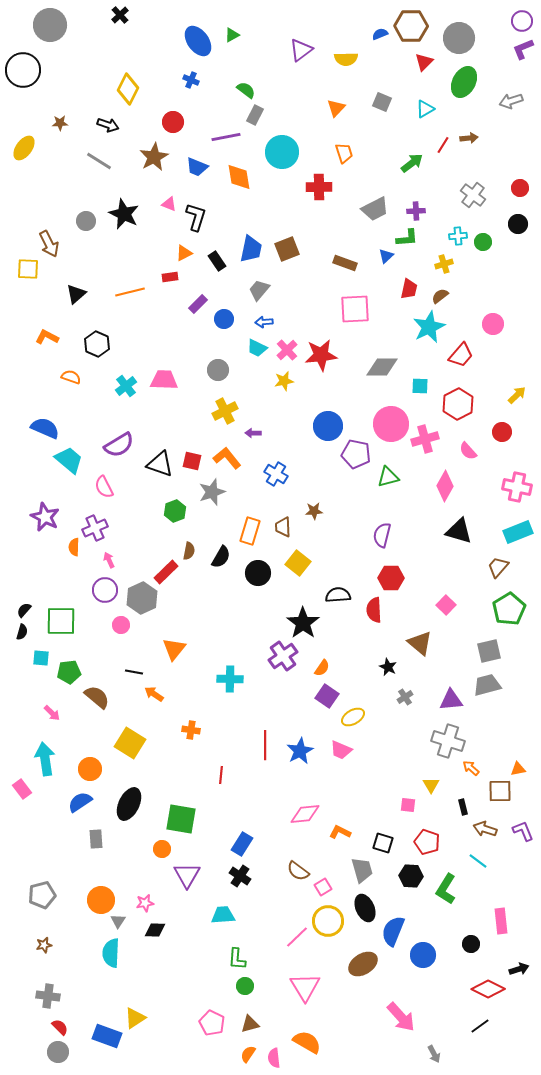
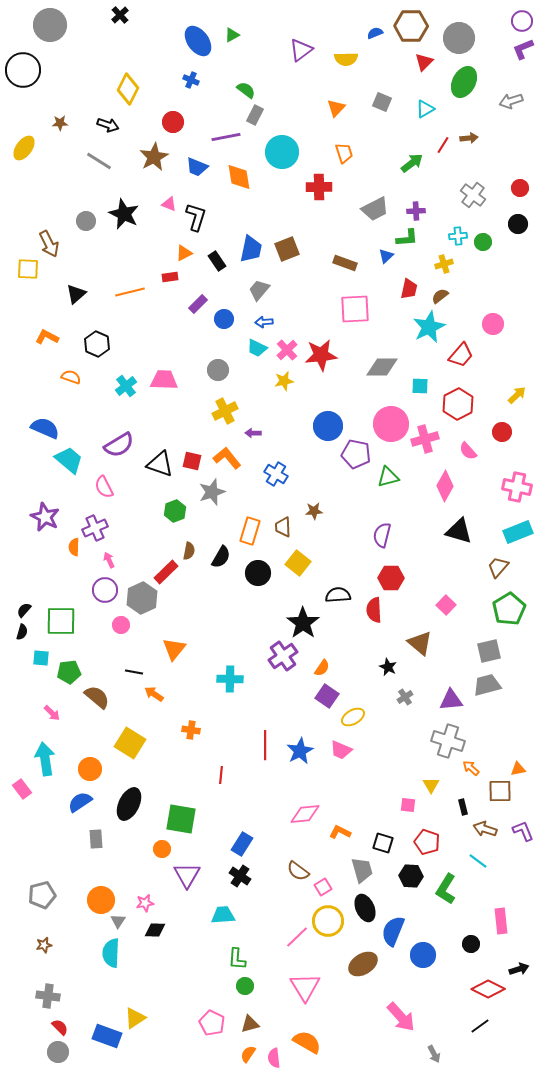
blue semicircle at (380, 34): moved 5 px left, 1 px up
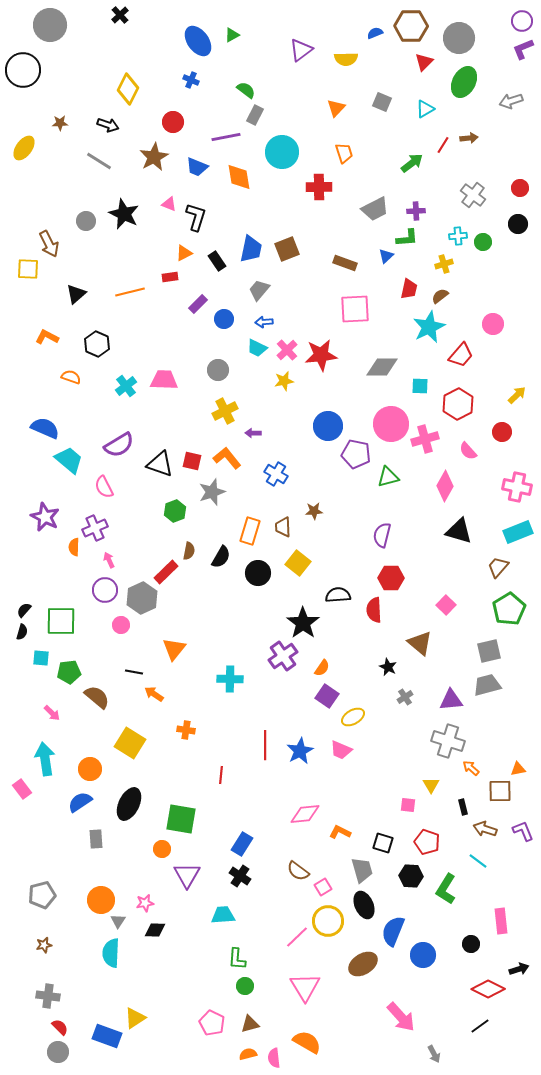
orange cross at (191, 730): moved 5 px left
black ellipse at (365, 908): moved 1 px left, 3 px up
orange semicircle at (248, 1054): rotated 42 degrees clockwise
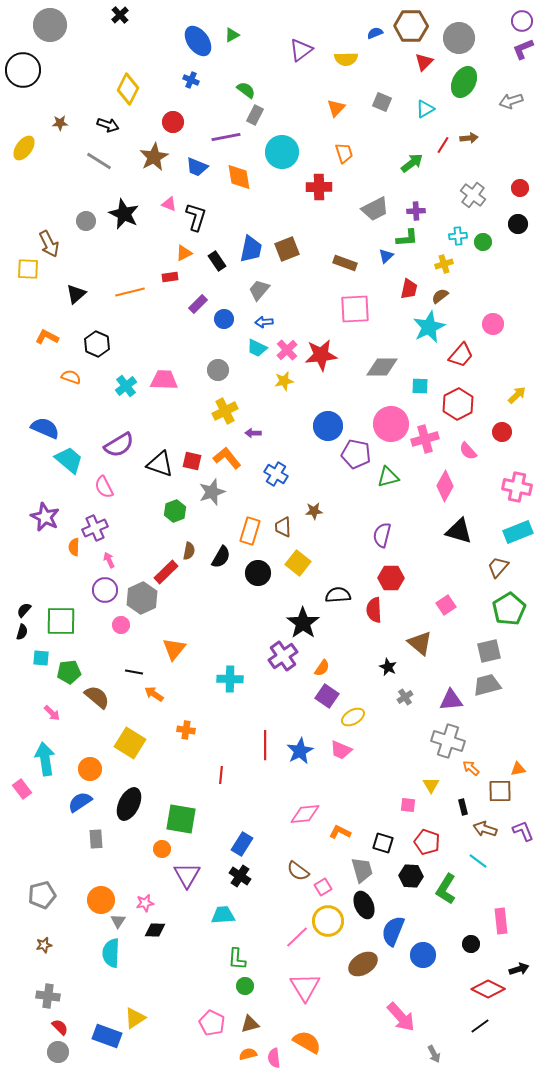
pink square at (446, 605): rotated 12 degrees clockwise
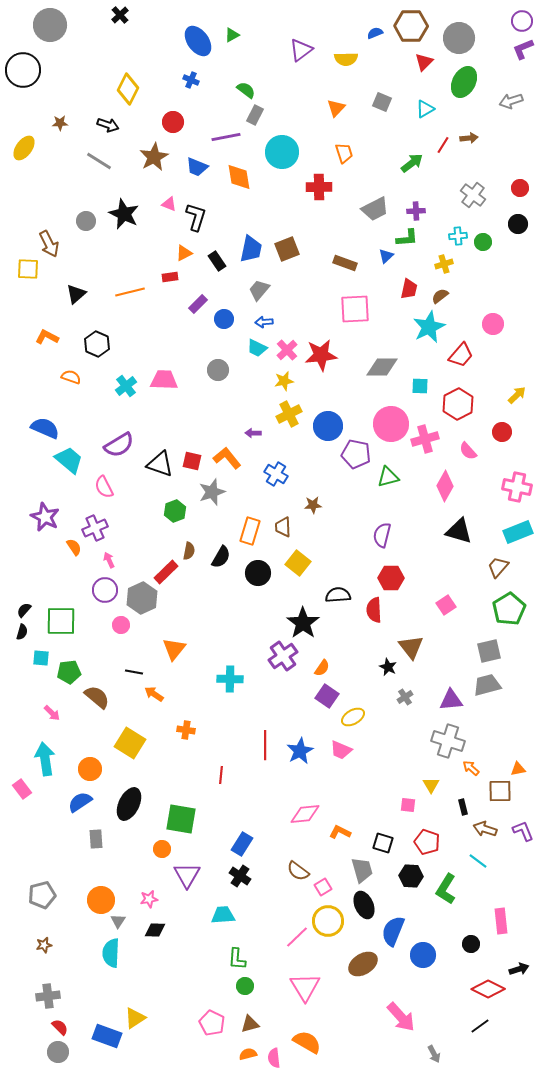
yellow cross at (225, 411): moved 64 px right, 3 px down
brown star at (314, 511): moved 1 px left, 6 px up
orange semicircle at (74, 547): rotated 144 degrees clockwise
brown triangle at (420, 643): moved 9 px left, 4 px down; rotated 12 degrees clockwise
pink star at (145, 903): moved 4 px right, 4 px up
gray cross at (48, 996): rotated 15 degrees counterclockwise
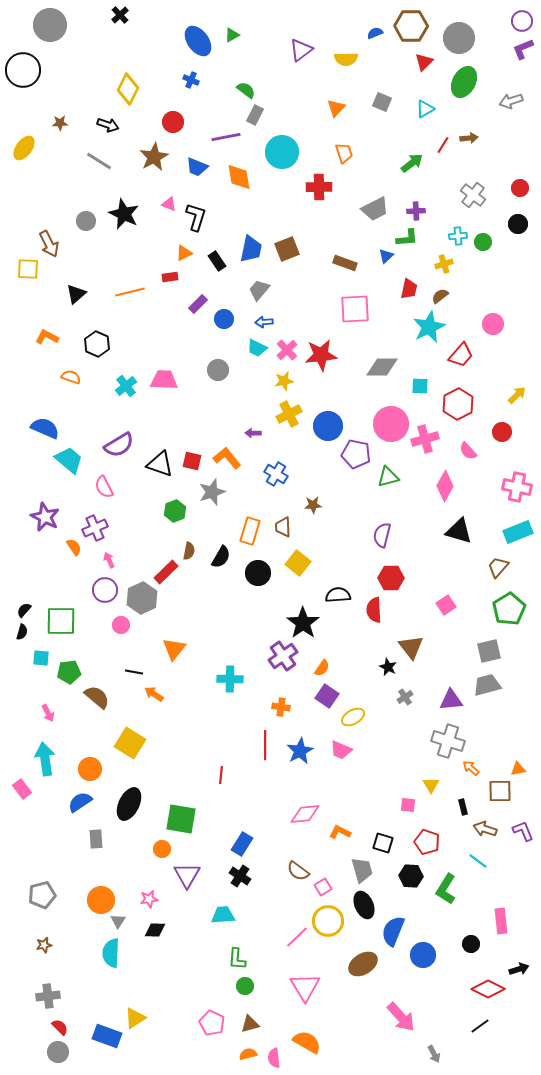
pink arrow at (52, 713): moved 4 px left; rotated 18 degrees clockwise
orange cross at (186, 730): moved 95 px right, 23 px up
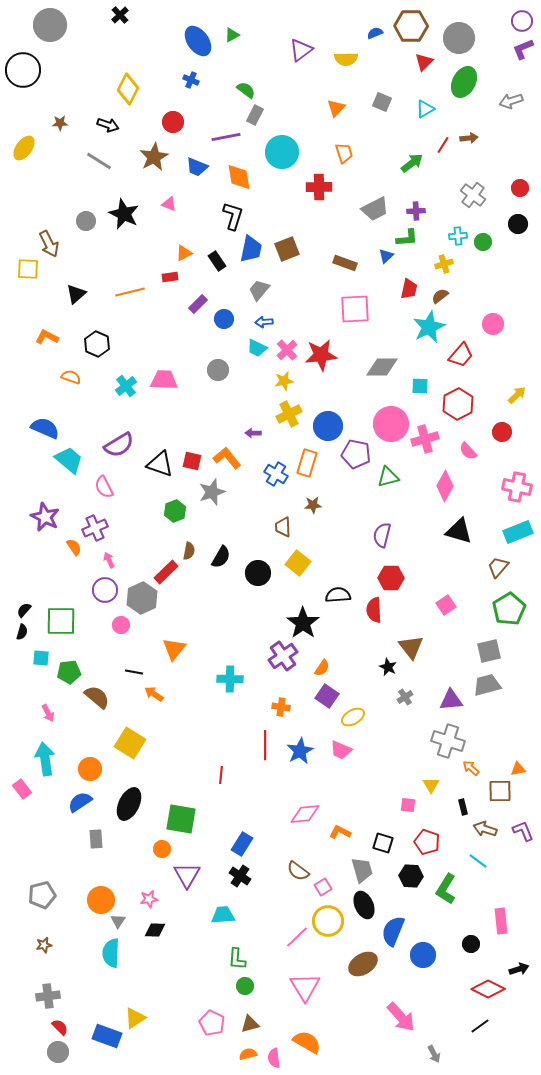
black L-shape at (196, 217): moved 37 px right, 1 px up
orange rectangle at (250, 531): moved 57 px right, 68 px up
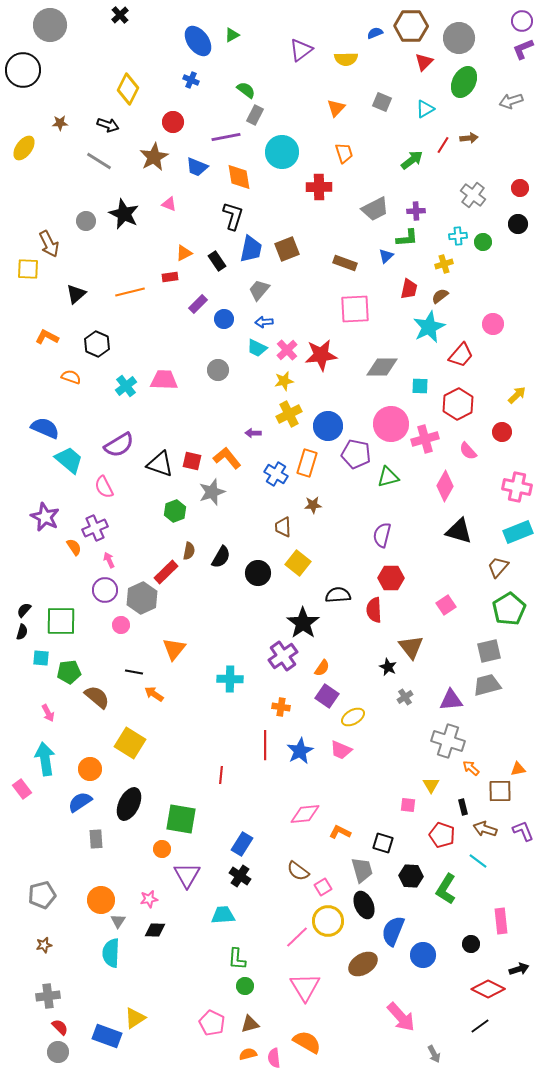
green arrow at (412, 163): moved 3 px up
red pentagon at (427, 842): moved 15 px right, 7 px up
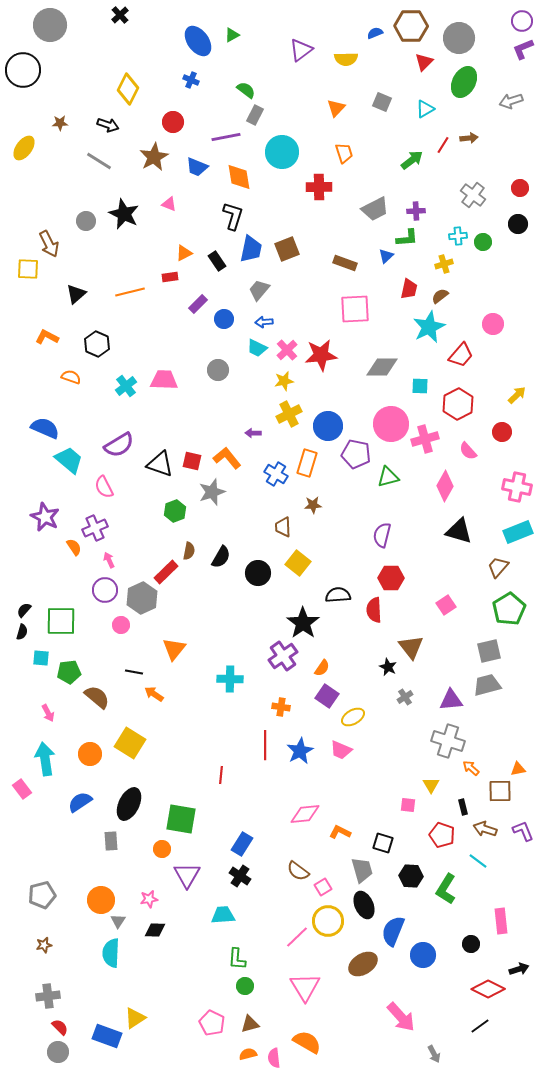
orange circle at (90, 769): moved 15 px up
gray rectangle at (96, 839): moved 15 px right, 2 px down
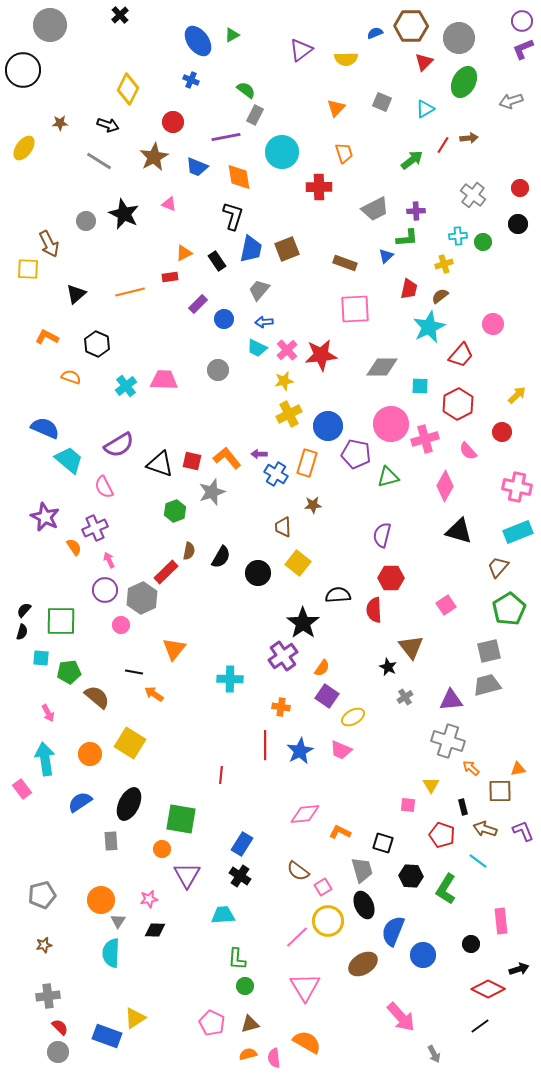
purple arrow at (253, 433): moved 6 px right, 21 px down
